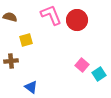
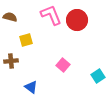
pink square: moved 19 px left
cyan square: moved 1 px left, 2 px down
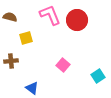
pink L-shape: moved 1 px left
yellow square: moved 2 px up
blue triangle: moved 1 px right, 1 px down
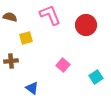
red circle: moved 9 px right, 5 px down
cyan square: moved 2 px left, 1 px down
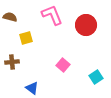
pink L-shape: moved 2 px right
brown cross: moved 1 px right, 1 px down
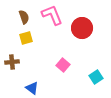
brown semicircle: moved 14 px right; rotated 56 degrees clockwise
red circle: moved 4 px left, 3 px down
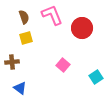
blue triangle: moved 12 px left
